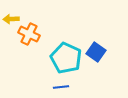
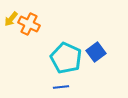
yellow arrow: rotated 49 degrees counterclockwise
orange cross: moved 10 px up
blue square: rotated 18 degrees clockwise
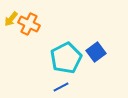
cyan pentagon: rotated 20 degrees clockwise
blue line: rotated 21 degrees counterclockwise
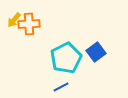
yellow arrow: moved 3 px right, 1 px down
orange cross: rotated 30 degrees counterclockwise
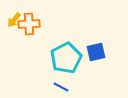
blue square: rotated 24 degrees clockwise
blue line: rotated 56 degrees clockwise
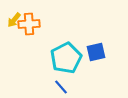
blue line: rotated 21 degrees clockwise
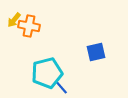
orange cross: moved 2 px down; rotated 15 degrees clockwise
cyan pentagon: moved 19 px left, 15 px down; rotated 12 degrees clockwise
